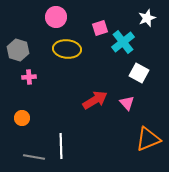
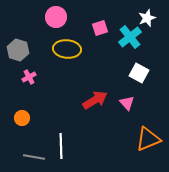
cyan cross: moved 7 px right, 5 px up
pink cross: rotated 24 degrees counterclockwise
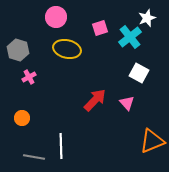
yellow ellipse: rotated 8 degrees clockwise
red arrow: rotated 15 degrees counterclockwise
orange triangle: moved 4 px right, 2 px down
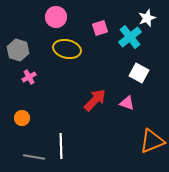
pink triangle: rotated 28 degrees counterclockwise
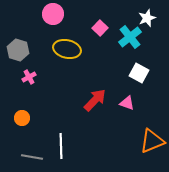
pink circle: moved 3 px left, 3 px up
pink square: rotated 28 degrees counterclockwise
gray line: moved 2 px left
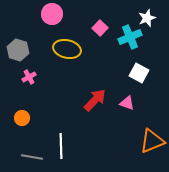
pink circle: moved 1 px left
cyan cross: rotated 15 degrees clockwise
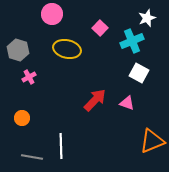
cyan cross: moved 2 px right, 4 px down
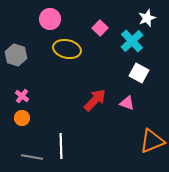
pink circle: moved 2 px left, 5 px down
cyan cross: rotated 20 degrees counterclockwise
gray hexagon: moved 2 px left, 5 px down
pink cross: moved 7 px left, 19 px down; rotated 24 degrees counterclockwise
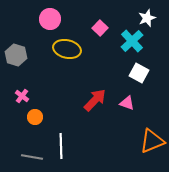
orange circle: moved 13 px right, 1 px up
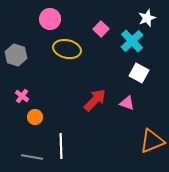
pink square: moved 1 px right, 1 px down
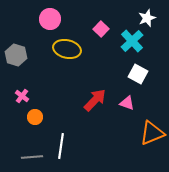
white square: moved 1 px left, 1 px down
orange triangle: moved 8 px up
white line: rotated 10 degrees clockwise
gray line: rotated 15 degrees counterclockwise
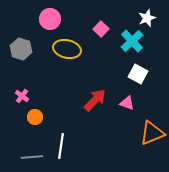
gray hexagon: moved 5 px right, 6 px up
